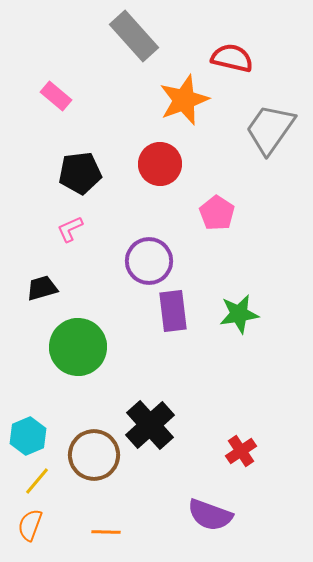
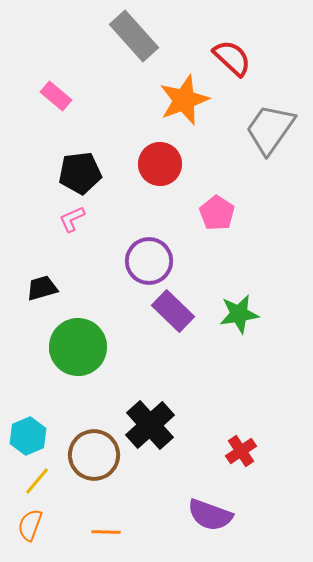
red semicircle: rotated 30 degrees clockwise
pink L-shape: moved 2 px right, 10 px up
purple rectangle: rotated 39 degrees counterclockwise
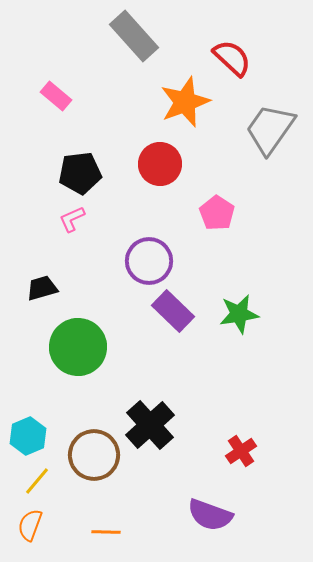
orange star: moved 1 px right, 2 px down
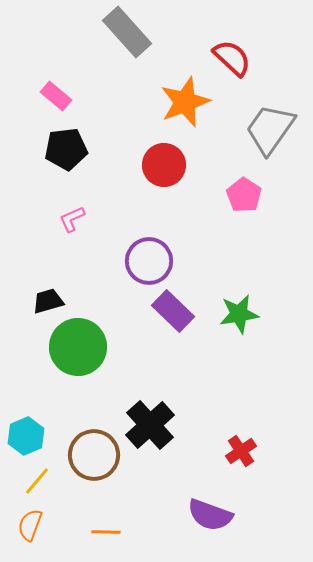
gray rectangle: moved 7 px left, 4 px up
red circle: moved 4 px right, 1 px down
black pentagon: moved 14 px left, 24 px up
pink pentagon: moved 27 px right, 18 px up
black trapezoid: moved 6 px right, 13 px down
cyan hexagon: moved 2 px left
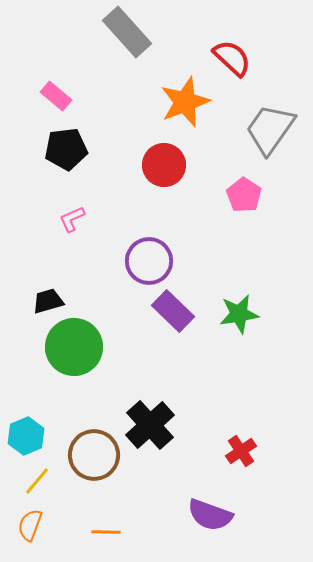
green circle: moved 4 px left
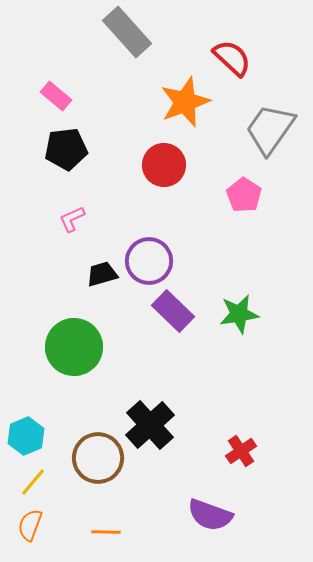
black trapezoid: moved 54 px right, 27 px up
brown circle: moved 4 px right, 3 px down
yellow line: moved 4 px left, 1 px down
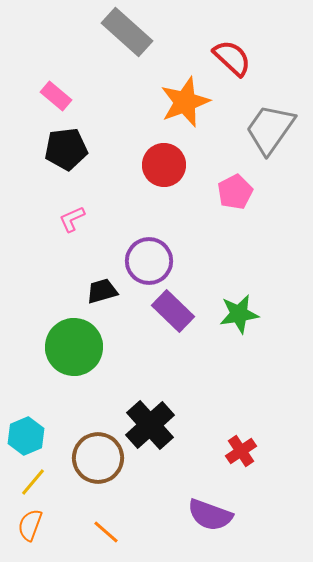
gray rectangle: rotated 6 degrees counterclockwise
pink pentagon: moved 9 px left, 3 px up; rotated 12 degrees clockwise
black trapezoid: moved 17 px down
orange line: rotated 40 degrees clockwise
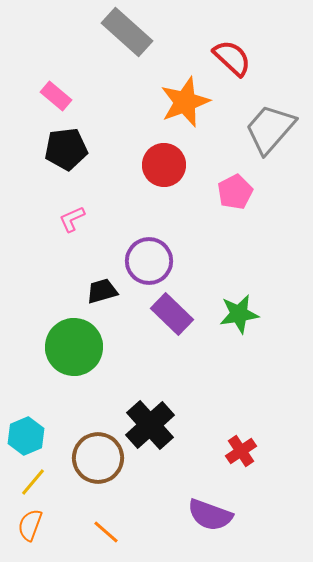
gray trapezoid: rotated 6 degrees clockwise
purple rectangle: moved 1 px left, 3 px down
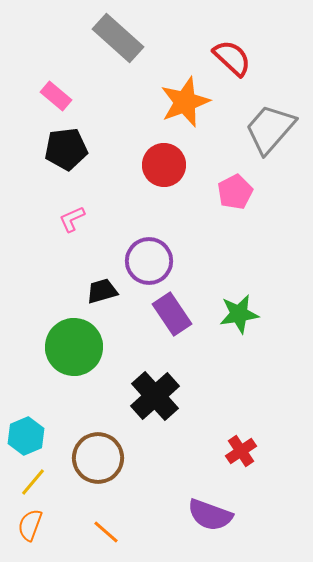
gray rectangle: moved 9 px left, 6 px down
purple rectangle: rotated 12 degrees clockwise
black cross: moved 5 px right, 29 px up
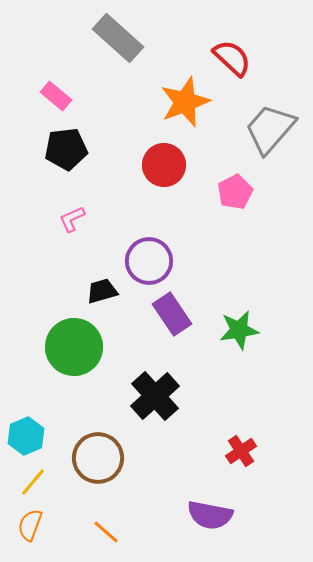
green star: moved 16 px down
purple semicircle: rotated 9 degrees counterclockwise
